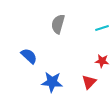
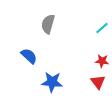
gray semicircle: moved 10 px left
cyan line: rotated 24 degrees counterclockwise
red triangle: moved 9 px right; rotated 21 degrees counterclockwise
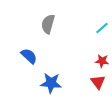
blue star: moved 1 px left, 1 px down
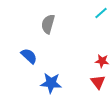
cyan line: moved 1 px left, 15 px up
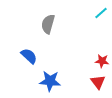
blue star: moved 1 px left, 2 px up
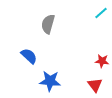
red triangle: moved 3 px left, 3 px down
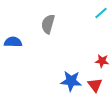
blue semicircle: moved 16 px left, 14 px up; rotated 42 degrees counterclockwise
blue star: moved 21 px right
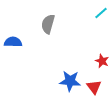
red star: rotated 16 degrees clockwise
blue star: moved 1 px left
red triangle: moved 1 px left, 2 px down
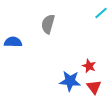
red star: moved 13 px left, 5 px down
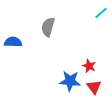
gray semicircle: moved 3 px down
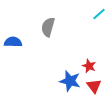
cyan line: moved 2 px left, 1 px down
blue star: rotated 10 degrees clockwise
red triangle: moved 1 px up
